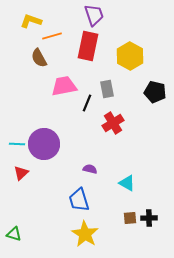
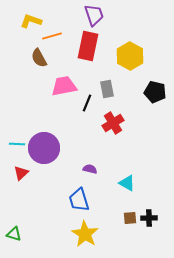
purple circle: moved 4 px down
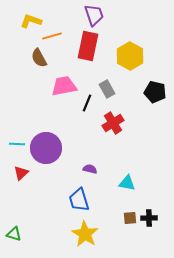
gray rectangle: rotated 18 degrees counterclockwise
purple circle: moved 2 px right
cyan triangle: rotated 18 degrees counterclockwise
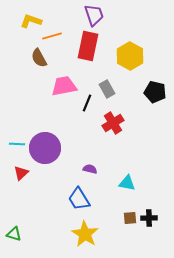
purple circle: moved 1 px left
blue trapezoid: moved 1 px up; rotated 15 degrees counterclockwise
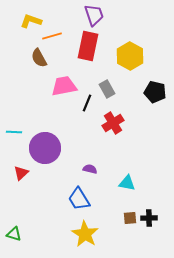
cyan line: moved 3 px left, 12 px up
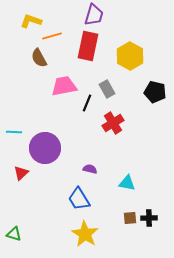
purple trapezoid: rotated 35 degrees clockwise
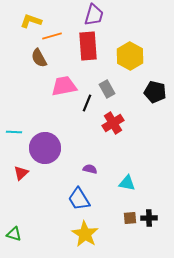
red rectangle: rotated 16 degrees counterclockwise
